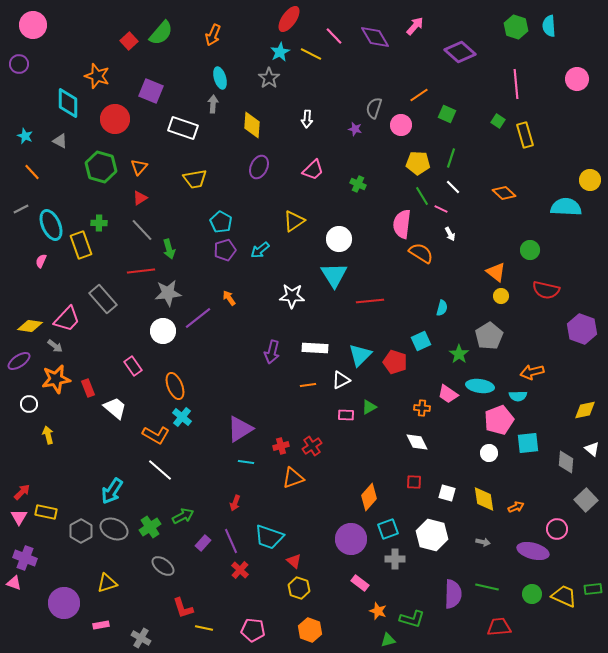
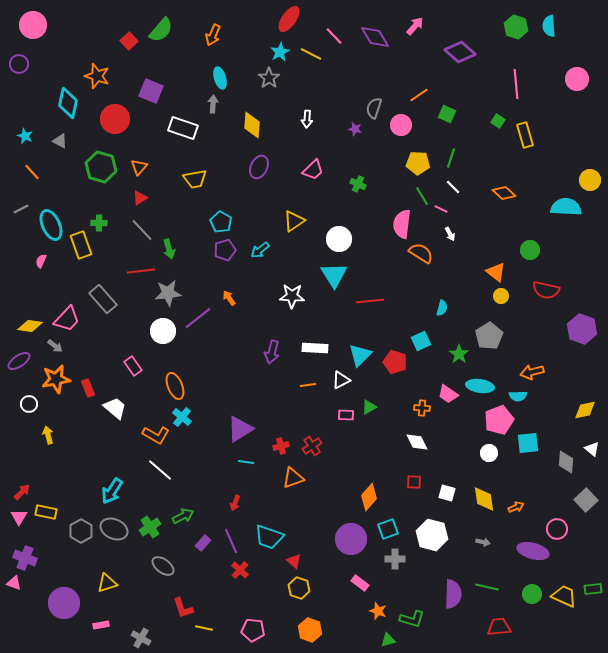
green semicircle at (161, 33): moved 3 px up
cyan diamond at (68, 103): rotated 12 degrees clockwise
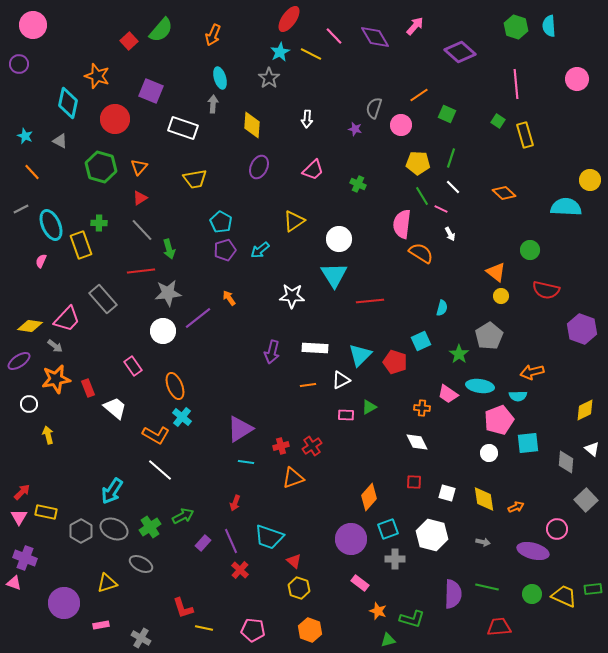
yellow diamond at (585, 410): rotated 15 degrees counterclockwise
gray ellipse at (163, 566): moved 22 px left, 2 px up; rotated 10 degrees counterclockwise
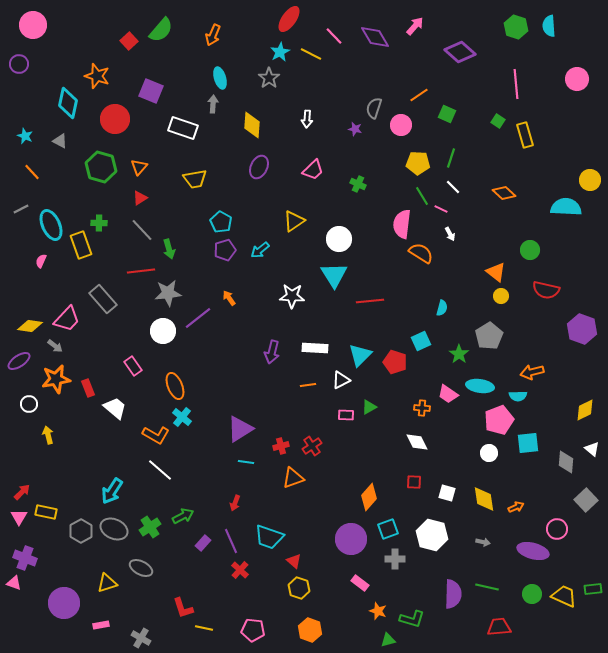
gray ellipse at (141, 564): moved 4 px down
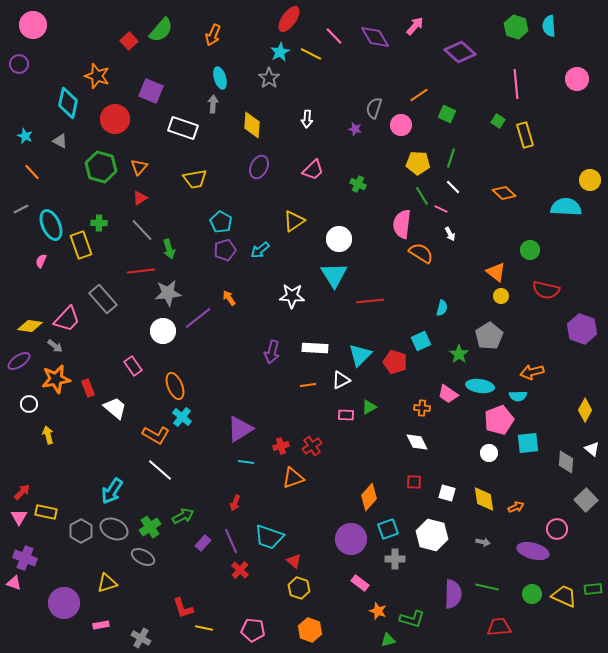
yellow diamond at (585, 410): rotated 35 degrees counterclockwise
gray ellipse at (141, 568): moved 2 px right, 11 px up
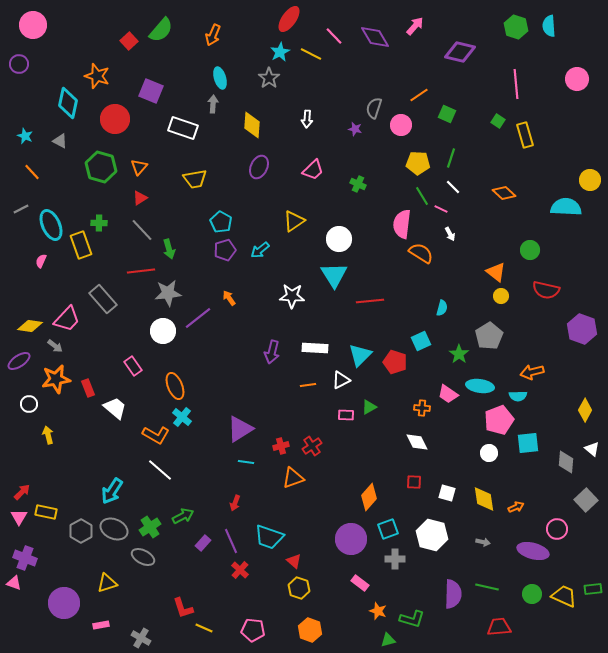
purple diamond at (460, 52): rotated 28 degrees counterclockwise
yellow line at (204, 628): rotated 12 degrees clockwise
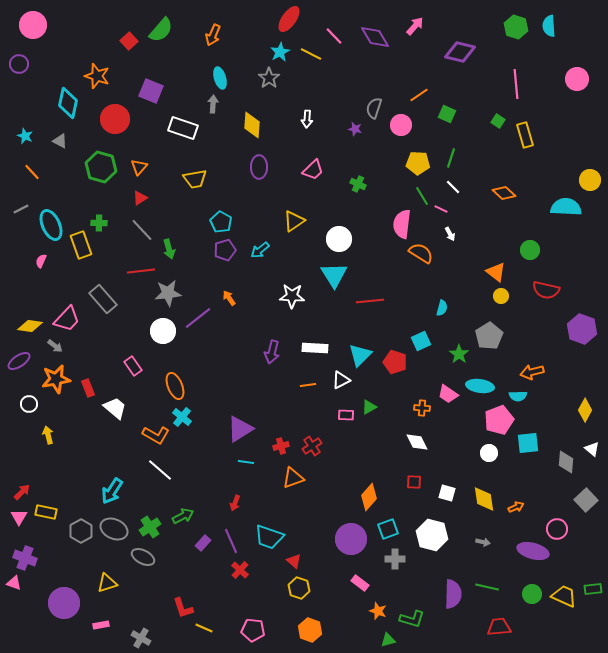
purple ellipse at (259, 167): rotated 25 degrees counterclockwise
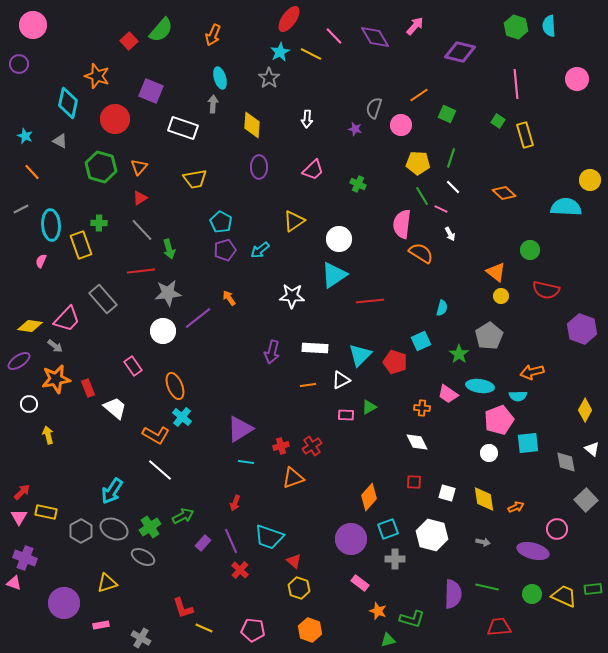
cyan ellipse at (51, 225): rotated 20 degrees clockwise
cyan triangle at (334, 275): rotated 28 degrees clockwise
gray diamond at (566, 462): rotated 15 degrees counterclockwise
